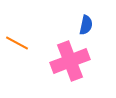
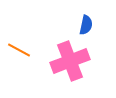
orange line: moved 2 px right, 7 px down
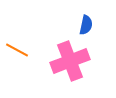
orange line: moved 2 px left
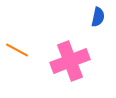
blue semicircle: moved 12 px right, 8 px up
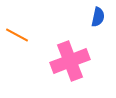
orange line: moved 15 px up
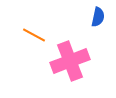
orange line: moved 17 px right
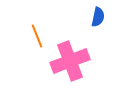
orange line: moved 3 px right, 1 px down; rotated 40 degrees clockwise
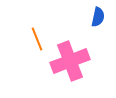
orange line: moved 3 px down
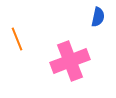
orange line: moved 20 px left
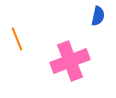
blue semicircle: moved 1 px up
